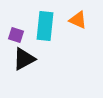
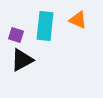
black triangle: moved 2 px left, 1 px down
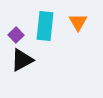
orange triangle: moved 2 px down; rotated 36 degrees clockwise
purple square: rotated 28 degrees clockwise
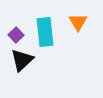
cyan rectangle: moved 6 px down; rotated 12 degrees counterclockwise
black triangle: rotated 15 degrees counterclockwise
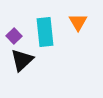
purple square: moved 2 px left, 1 px down
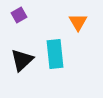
cyan rectangle: moved 10 px right, 22 px down
purple square: moved 5 px right, 21 px up; rotated 14 degrees clockwise
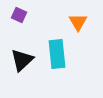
purple square: rotated 35 degrees counterclockwise
cyan rectangle: moved 2 px right
